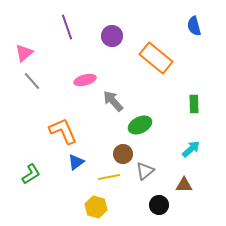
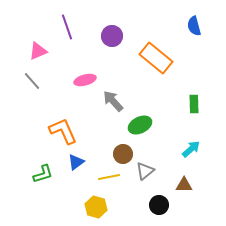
pink triangle: moved 14 px right, 2 px up; rotated 18 degrees clockwise
green L-shape: moved 12 px right; rotated 15 degrees clockwise
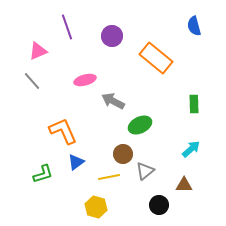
gray arrow: rotated 20 degrees counterclockwise
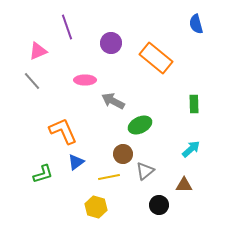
blue semicircle: moved 2 px right, 2 px up
purple circle: moved 1 px left, 7 px down
pink ellipse: rotated 15 degrees clockwise
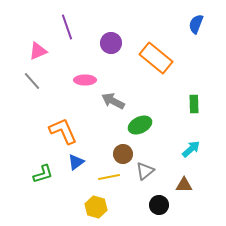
blue semicircle: rotated 36 degrees clockwise
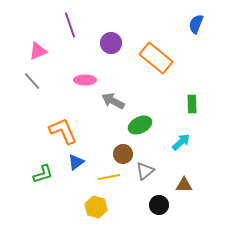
purple line: moved 3 px right, 2 px up
green rectangle: moved 2 px left
cyan arrow: moved 10 px left, 7 px up
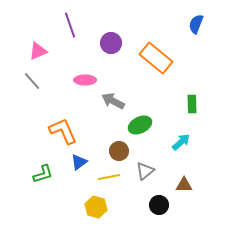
brown circle: moved 4 px left, 3 px up
blue triangle: moved 3 px right
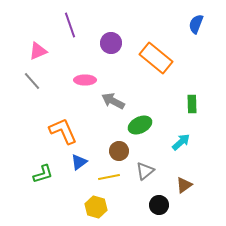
brown triangle: rotated 36 degrees counterclockwise
